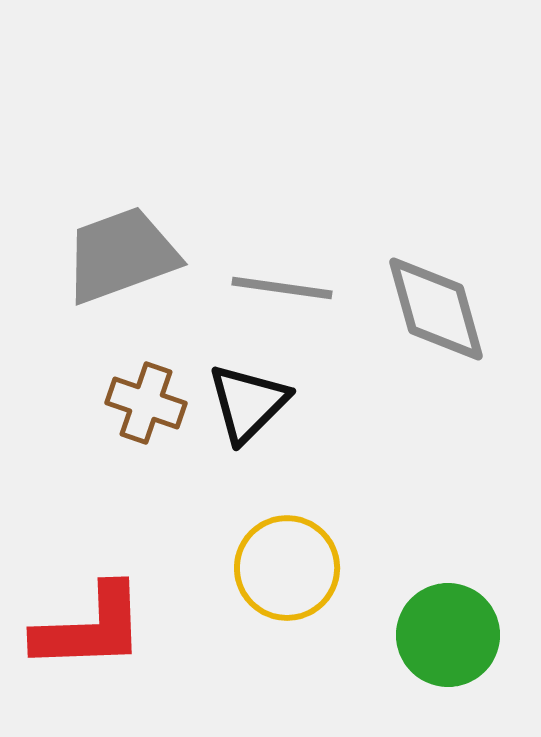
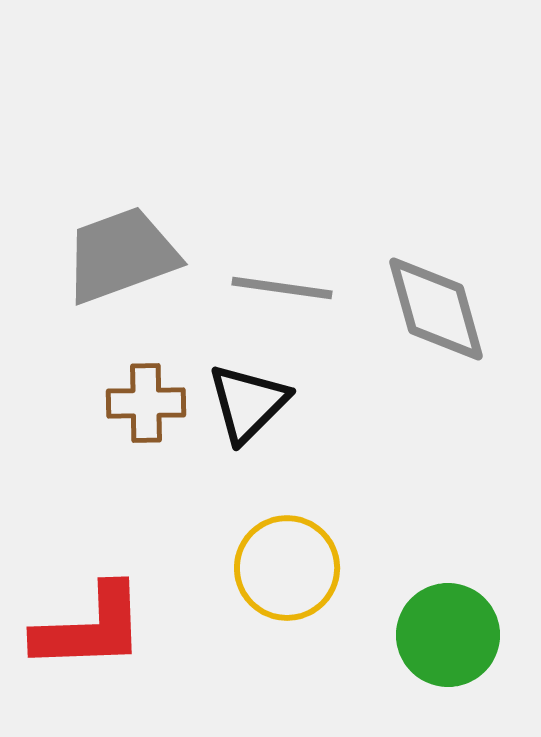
brown cross: rotated 20 degrees counterclockwise
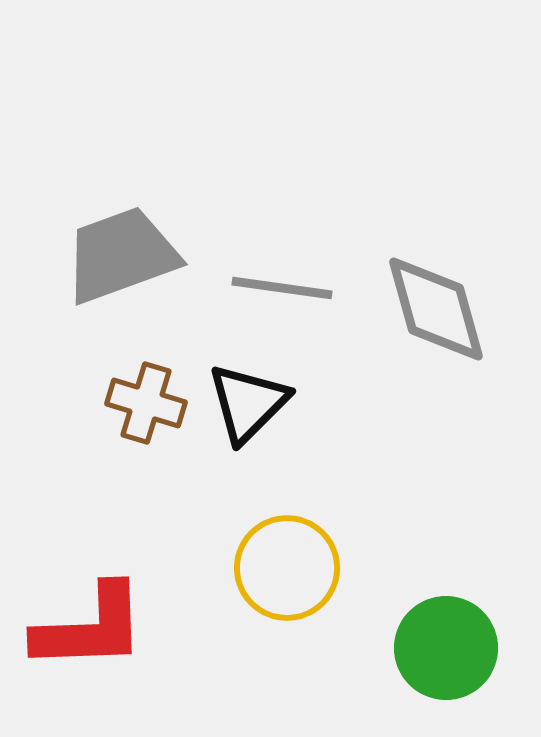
brown cross: rotated 18 degrees clockwise
green circle: moved 2 px left, 13 px down
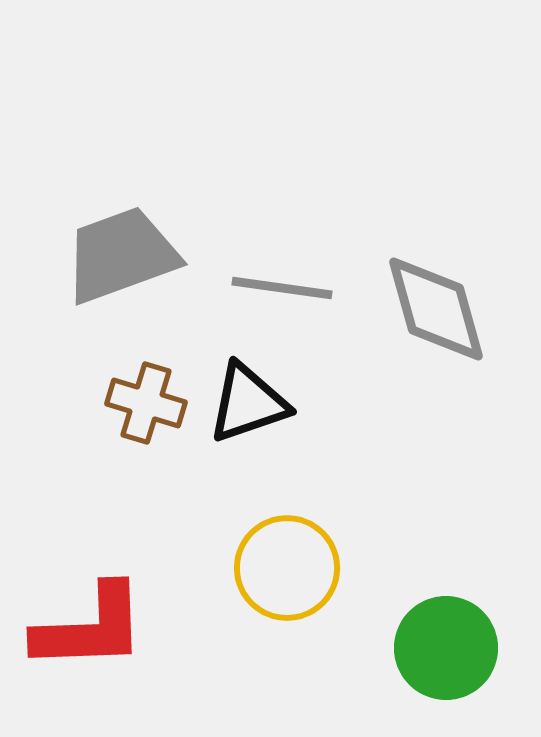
black triangle: rotated 26 degrees clockwise
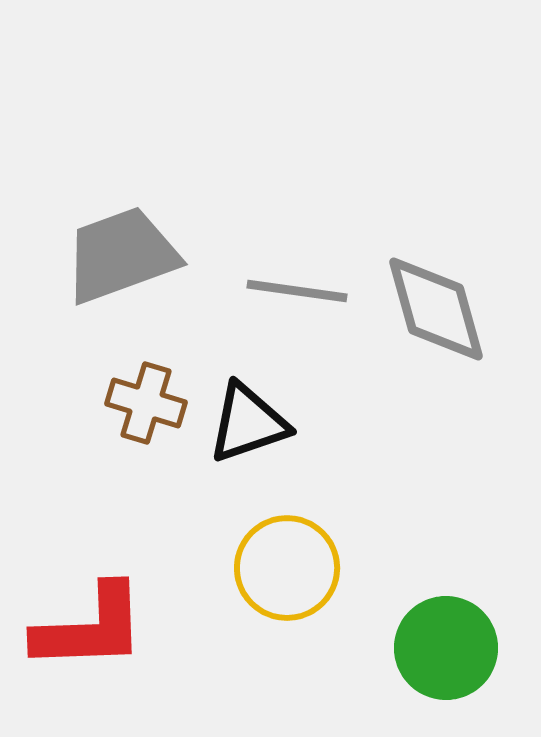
gray line: moved 15 px right, 3 px down
black triangle: moved 20 px down
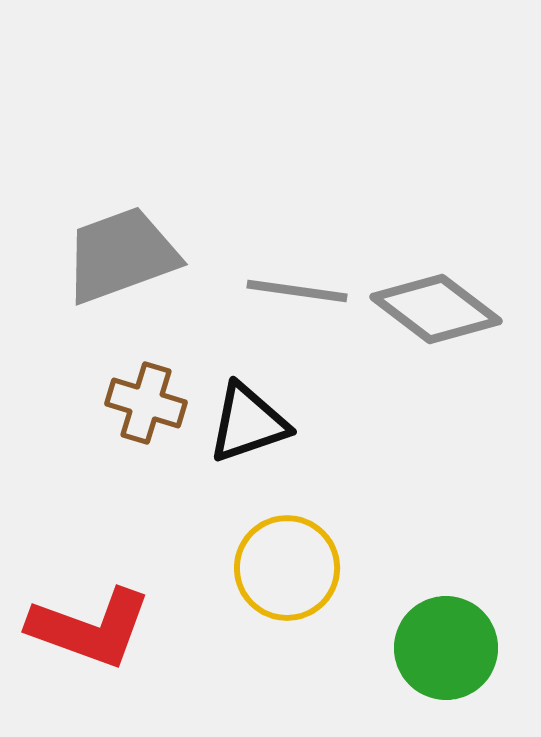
gray diamond: rotated 37 degrees counterclockwise
red L-shape: rotated 22 degrees clockwise
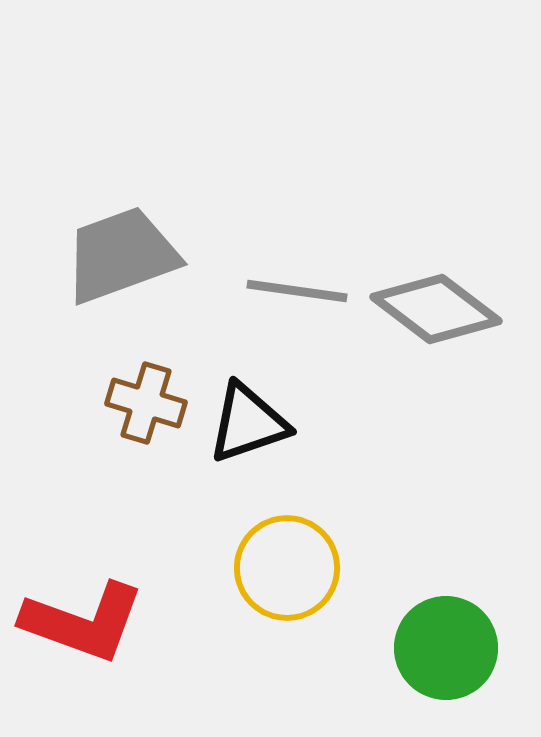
red L-shape: moved 7 px left, 6 px up
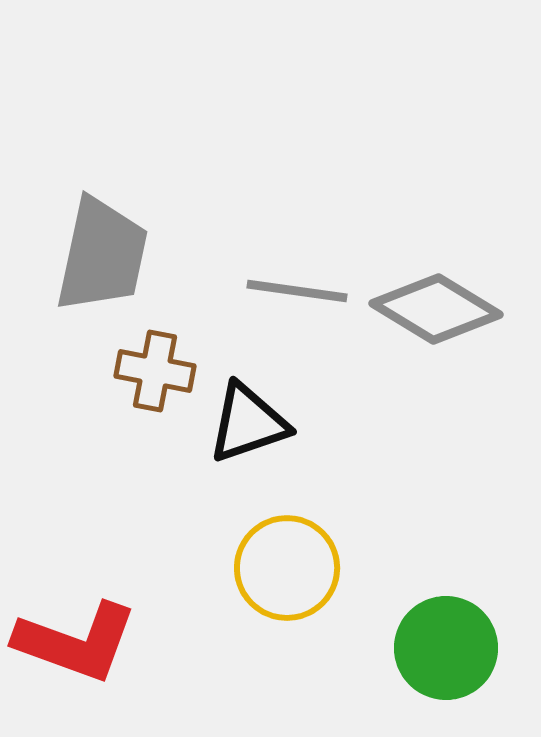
gray trapezoid: moved 19 px left; rotated 122 degrees clockwise
gray diamond: rotated 6 degrees counterclockwise
brown cross: moved 9 px right, 32 px up; rotated 6 degrees counterclockwise
red L-shape: moved 7 px left, 20 px down
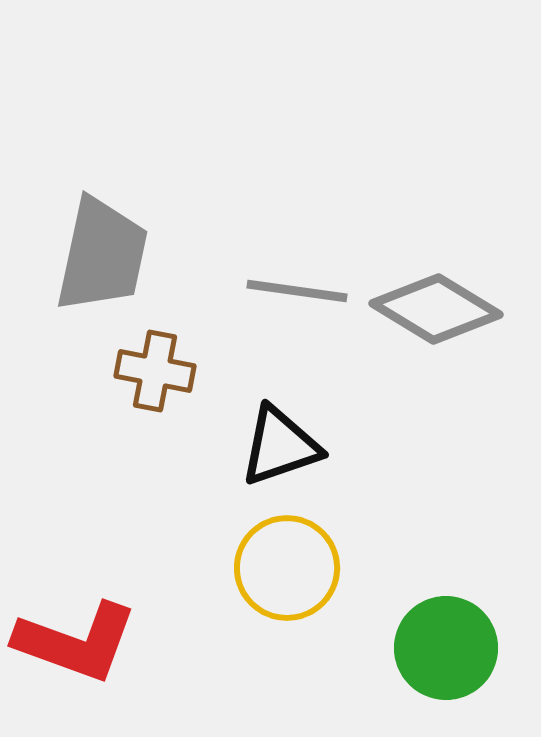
black triangle: moved 32 px right, 23 px down
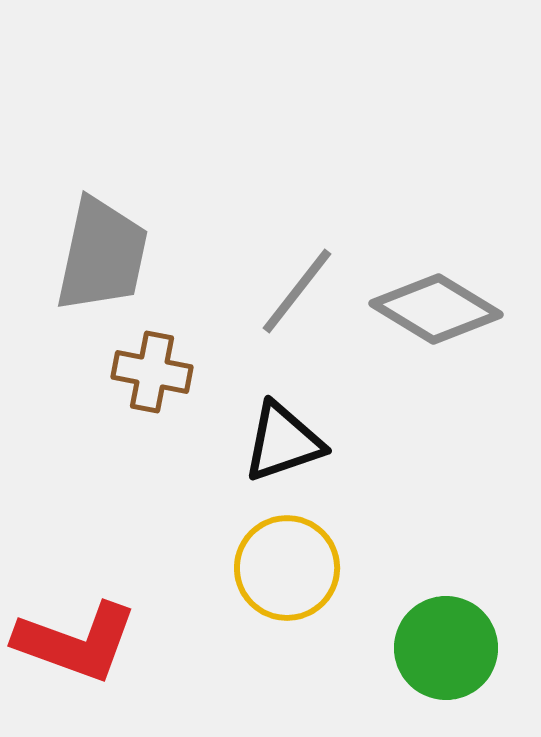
gray line: rotated 60 degrees counterclockwise
brown cross: moved 3 px left, 1 px down
black triangle: moved 3 px right, 4 px up
